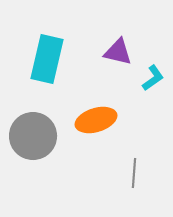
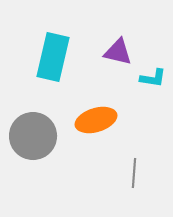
cyan rectangle: moved 6 px right, 2 px up
cyan L-shape: rotated 44 degrees clockwise
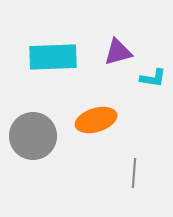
purple triangle: rotated 28 degrees counterclockwise
cyan rectangle: rotated 75 degrees clockwise
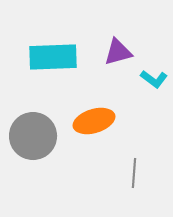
cyan L-shape: moved 1 px right, 1 px down; rotated 28 degrees clockwise
orange ellipse: moved 2 px left, 1 px down
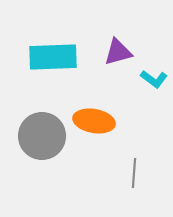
orange ellipse: rotated 27 degrees clockwise
gray circle: moved 9 px right
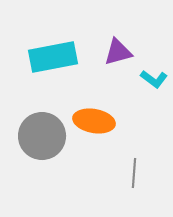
cyan rectangle: rotated 9 degrees counterclockwise
